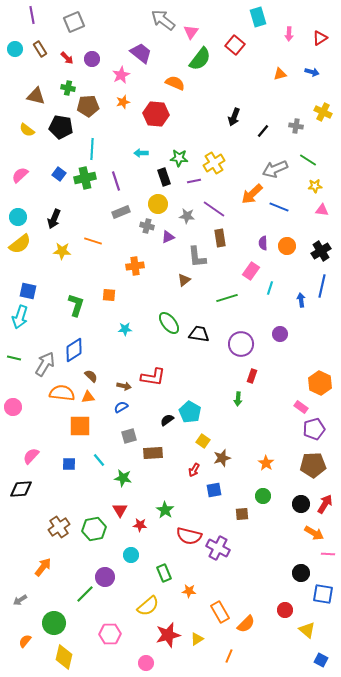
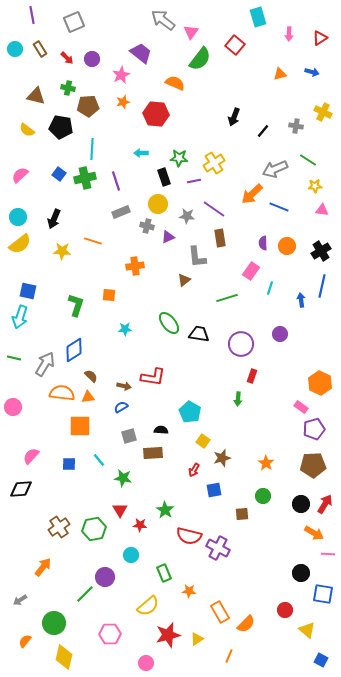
black semicircle at (167, 420): moved 6 px left, 10 px down; rotated 40 degrees clockwise
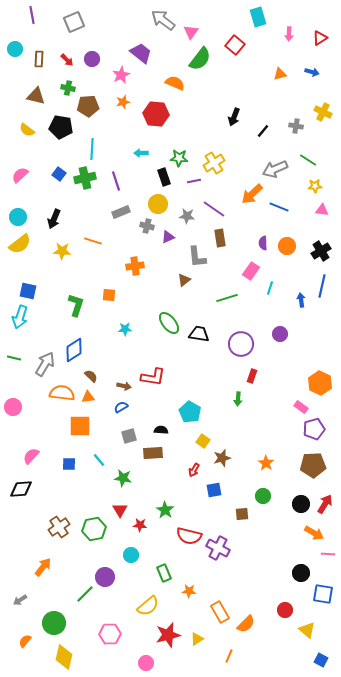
brown rectangle at (40, 49): moved 1 px left, 10 px down; rotated 35 degrees clockwise
red arrow at (67, 58): moved 2 px down
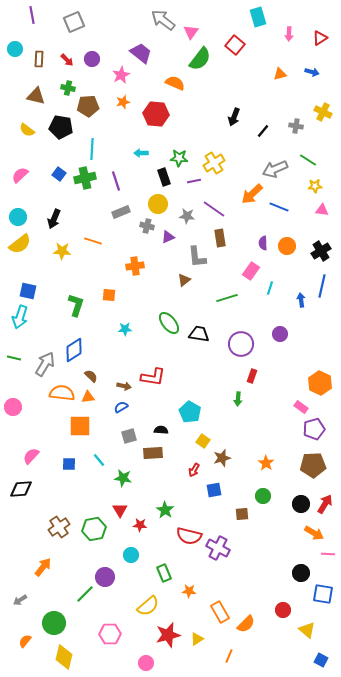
red circle at (285, 610): moved 2 px left
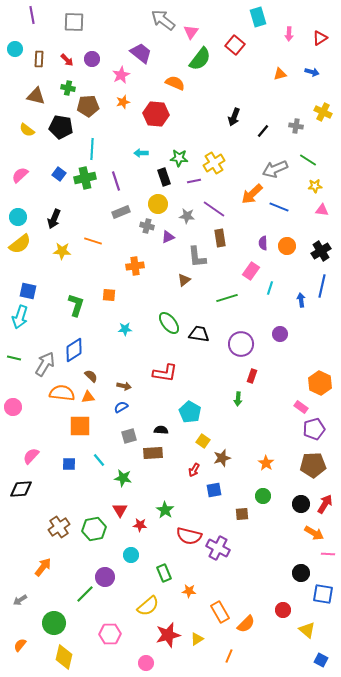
gray square at (74, 22): rotated 25 degrees clockwise
red L-shape at (153, 377): moved 12 px right, 4 px up
orange semicircle at (25, 641): moved 5 px left, 4 px down
